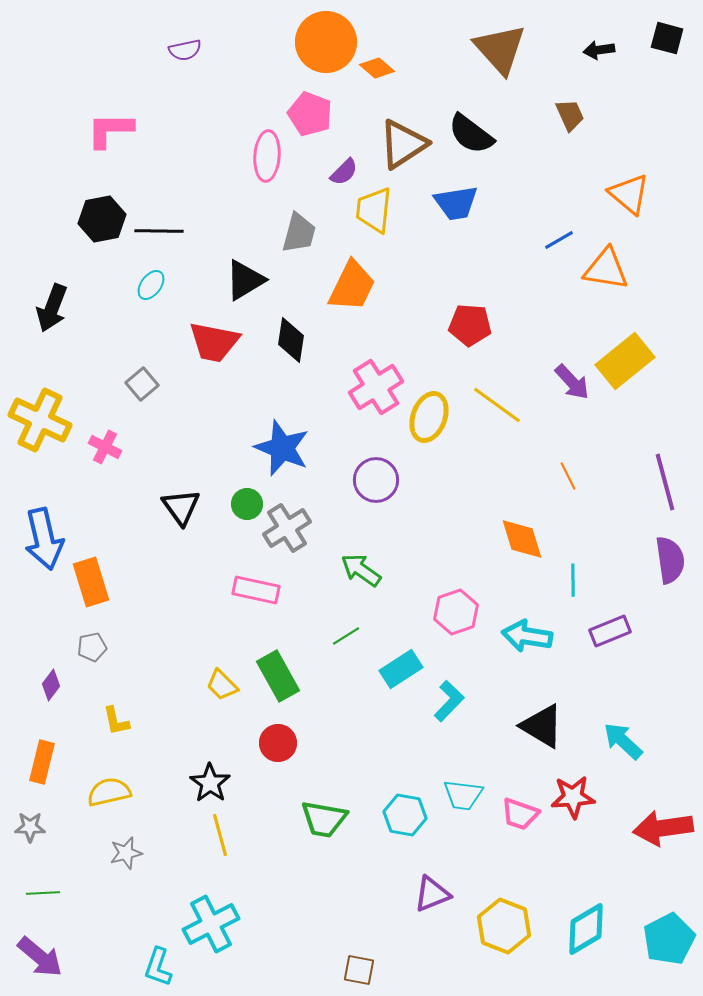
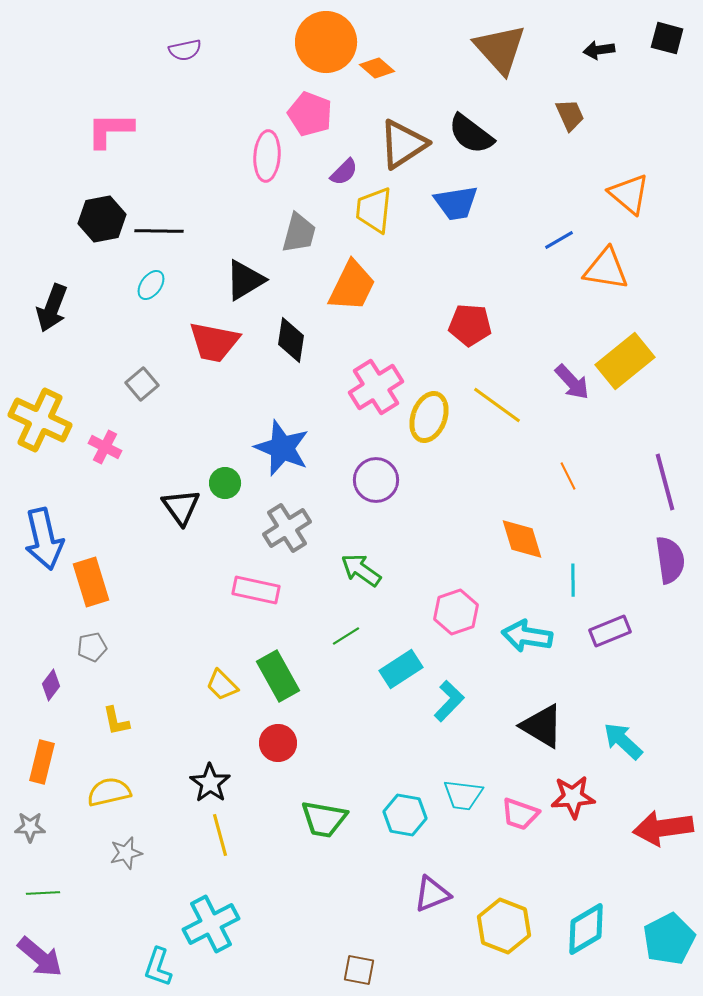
green circle at (247, 504): moved 22 px left, 21 px up
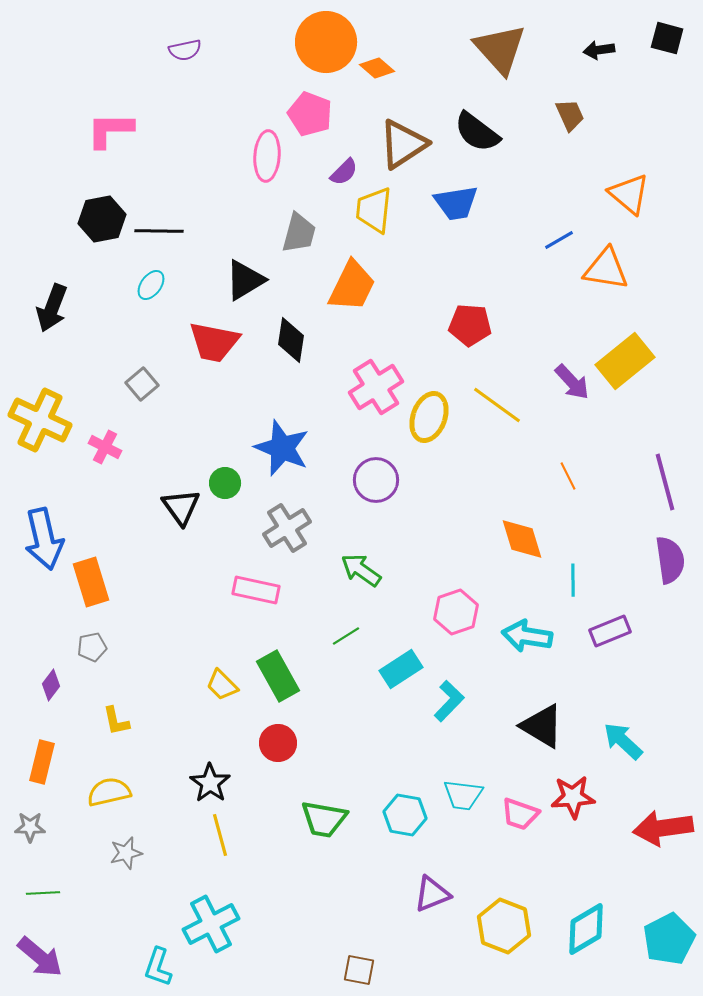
black semicircle at (471, 134): moved 6 px right, 2 px up
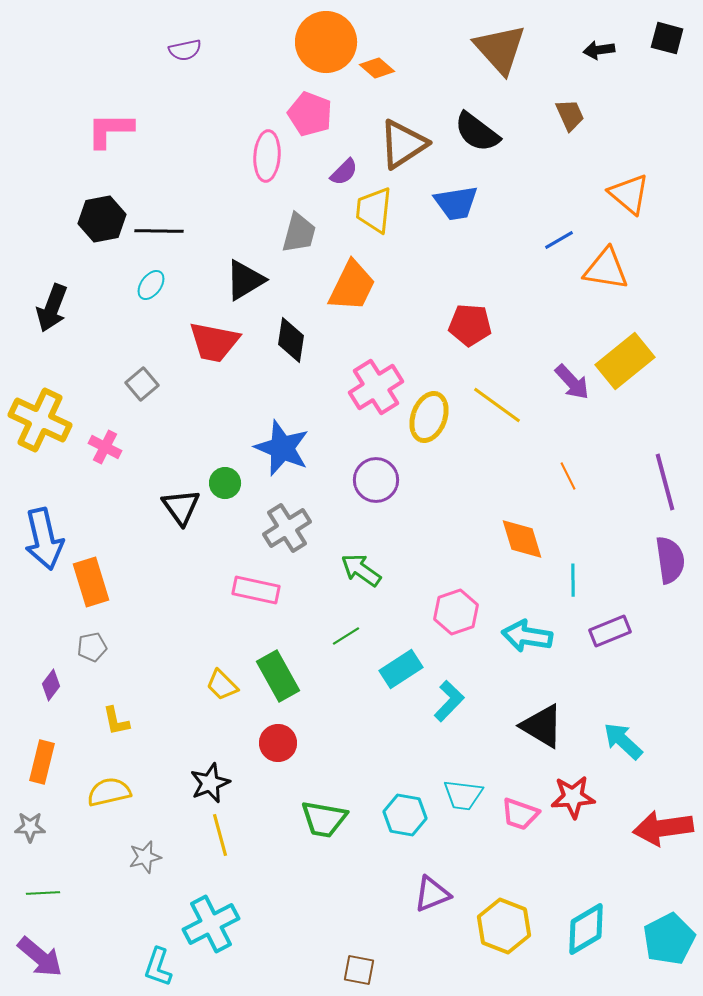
black star at (210, 783): rotated 15 degrees clockwise
gray star at (126, 853): moved 19 px right, 4 px down
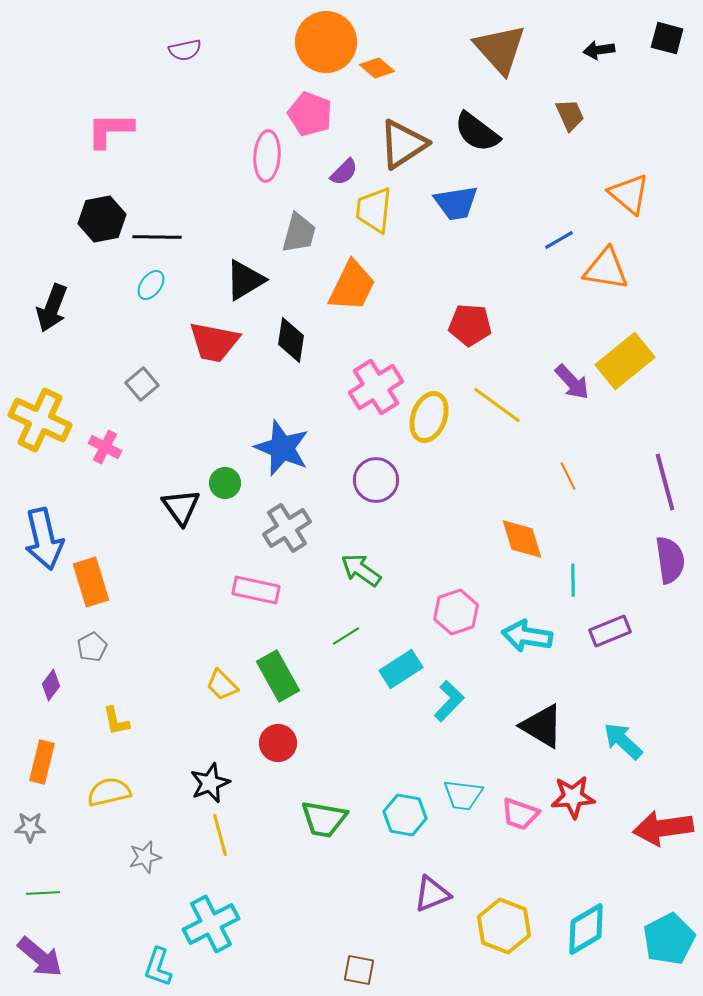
black line at (159, 231): moved 2 px left, 6 px down
gray pentagon at (92, 647): rotated 16 degrees counterclockwise
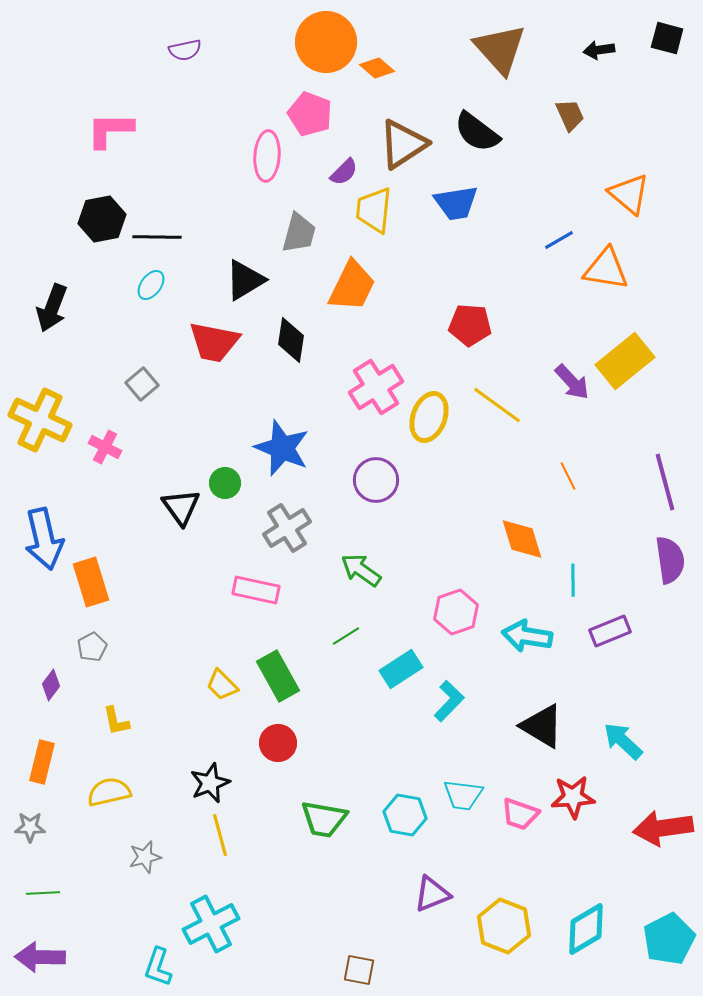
purple arrow at (40, 957): rotated 141 degrees clockwise
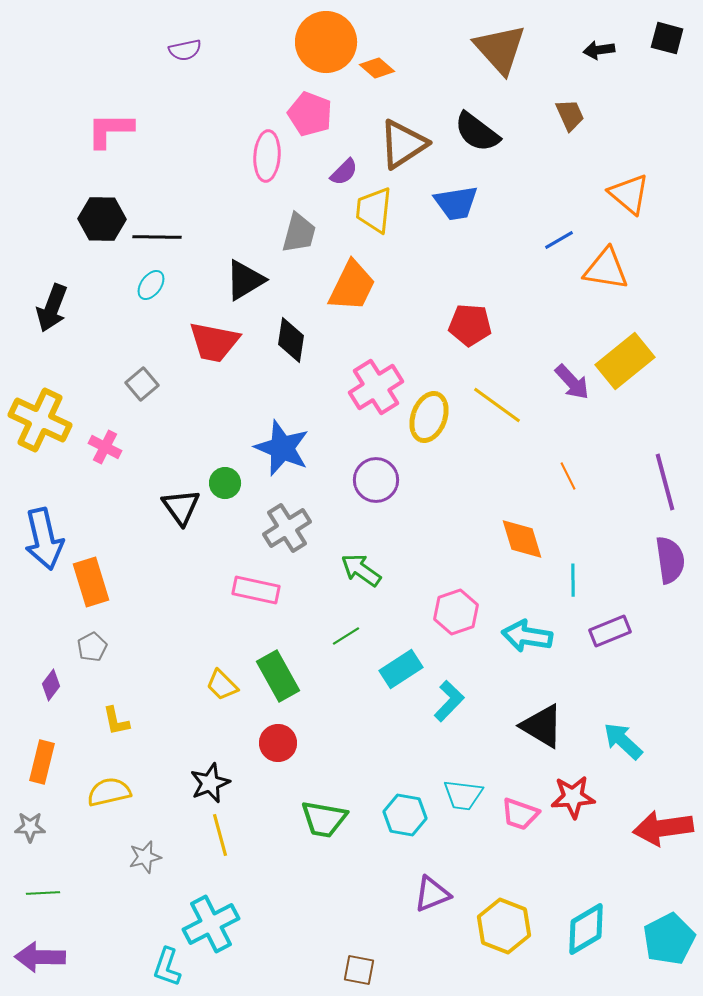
black hexagon at (102, 219): rotated 12 degrees clockwise
cyan L-shape at (158, 967): moved 9 px right
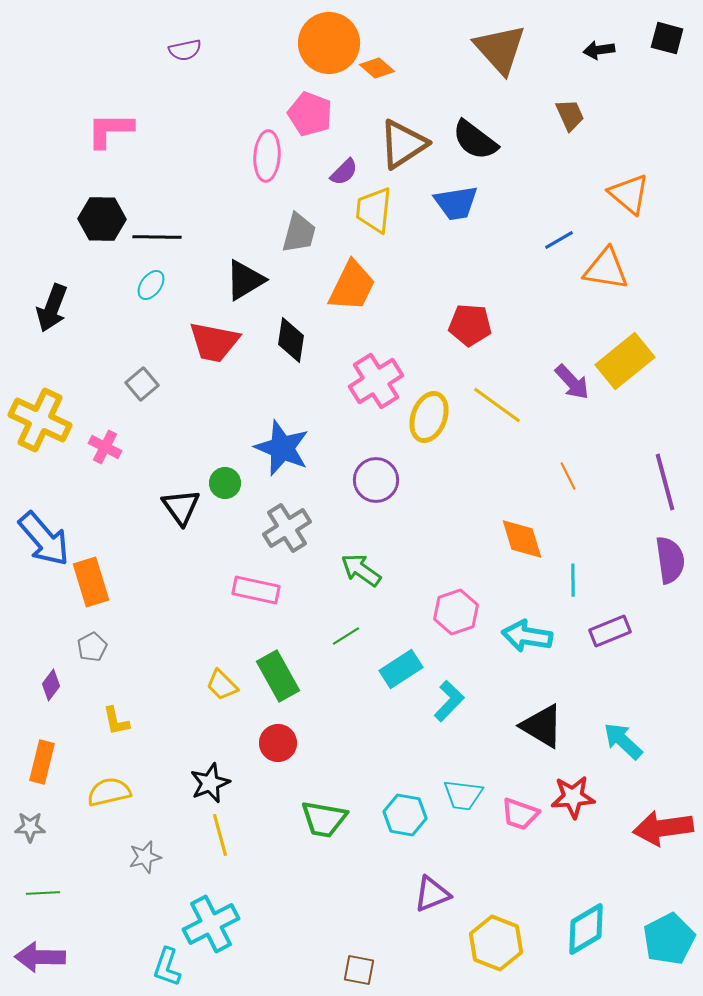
orange circle at (326, 42): moved 3 px right, 1 px down
black semicircle at (477, 132): moved 2 px left, 8 px down
pink cross at (376, 387): moved 6 px up
blue arrow at (44, 539): rotated 28 degrees counterclockwise
yellow hexagon at (504, 926): moved 8 px left, 17 px down
